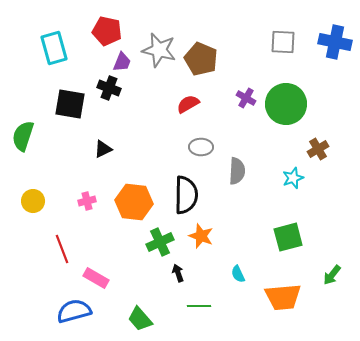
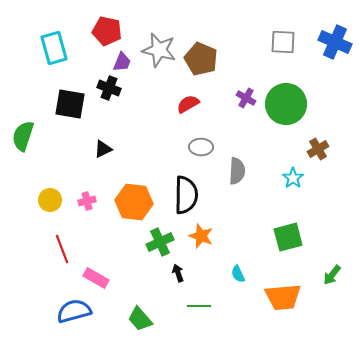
blue cross: rotated 12 degrees clockwise
cyan star: rotated 15 degrees counterclockwise
yellow circle: moved 17 px right, 1 px up
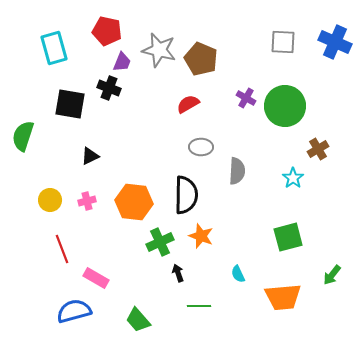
green circle: moved 1 px left, 2 px down
black triangle: moved 13 px left, 7 px down
green trapezoid: moved 2 px left, 1 px down
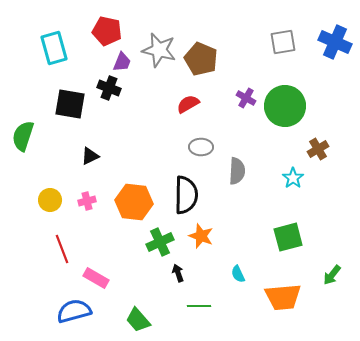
gray square: rotated 12 degrees counterclockwise
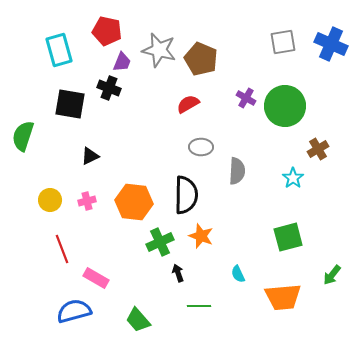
blue cross: moved 4 px left, 2 px down
cyan rectangle: moved 5 px right, 2 px down
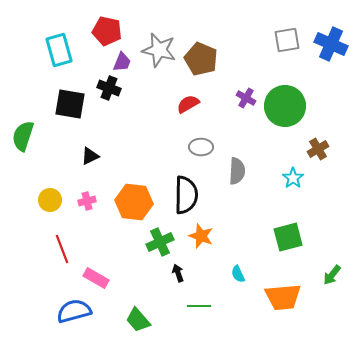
gray square: moved 4 px right, 2 px up
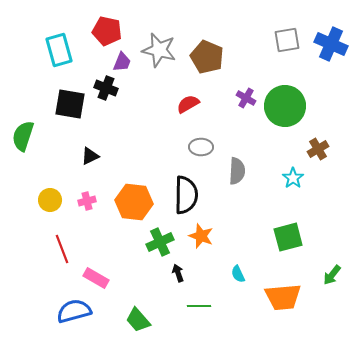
brown pentagon: moved 6 px right, 2 px up
black cross: moved 3 px left
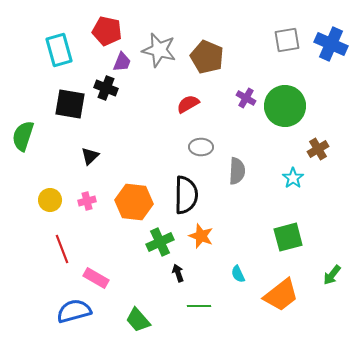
black triangle: rotated 18 degrees counterclockwise
orange trapezoid: moved 2 px left, 2 px up; rotated 33 degrees counterclockwise
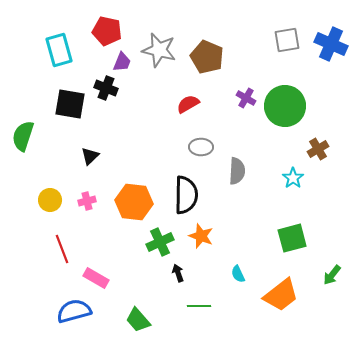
green square: moved 4 px right, 1 px down
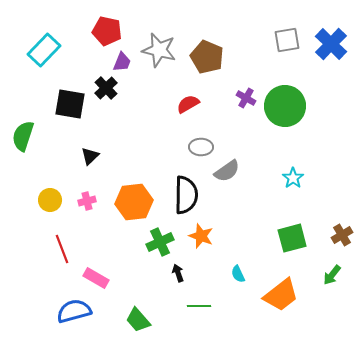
blue cross: rotated 20 degrees clockwise
cyan rectangle: moved 15 px left; rotated 60 degrees clockwise
black cross: rotated 25 degrees clockwise
brown cross: moved 24 px right, 86 px down
gray semicircle: moved 10 px left; rotated 52 degrees clockwise
orange hexagon: rotated 12 degrees counterclockwise
